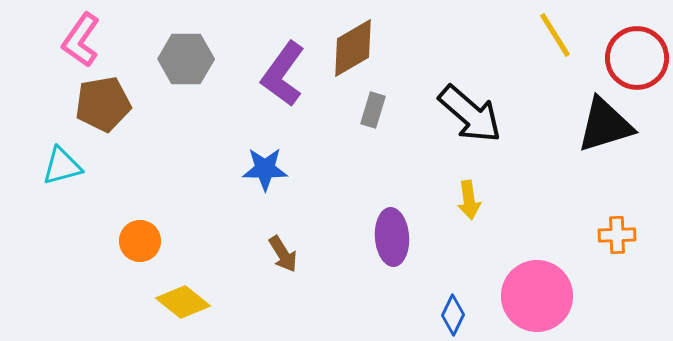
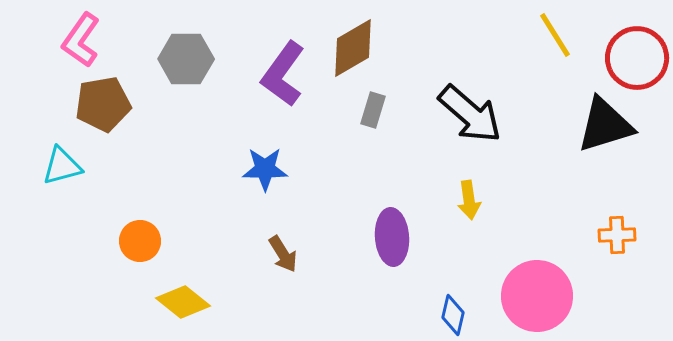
blue diamond: rotated 12 degrees counterclockwise
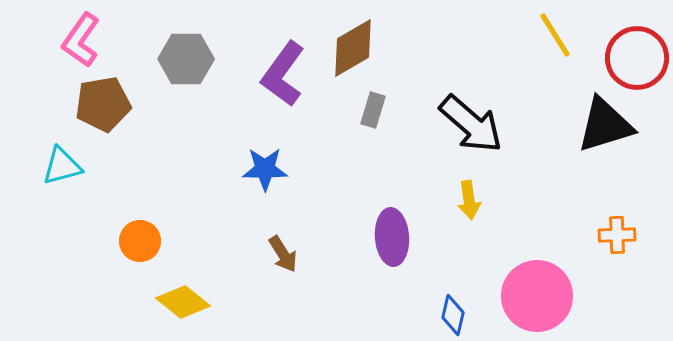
black arrow: moved 1 px right, 10 px down
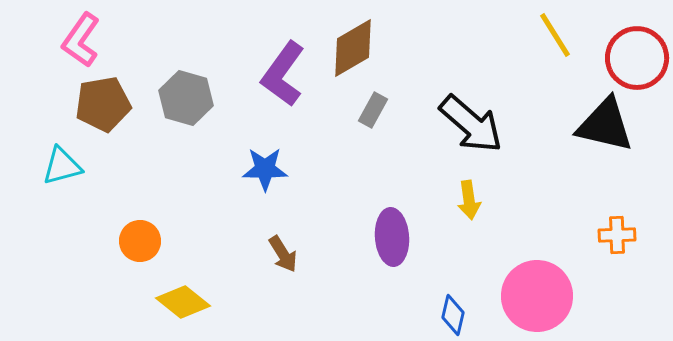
gray hexagon: moved 39 px down; rotated 16 degrees clockwise
gray rectangle: rotated 12 degrees clockwise
black triangle: rotated 30 degrees clockwise
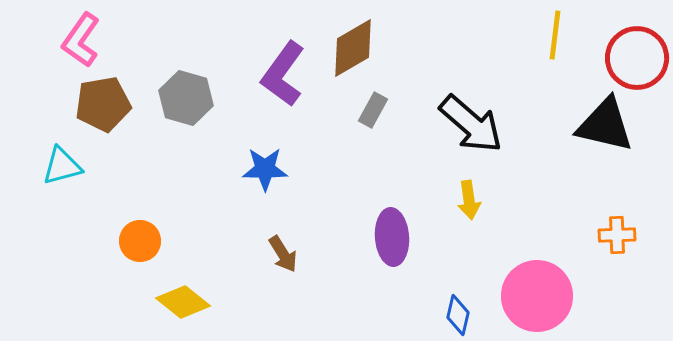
yellow line: rotated 39 degrees clockwise
blue diamond: moved 5 px right
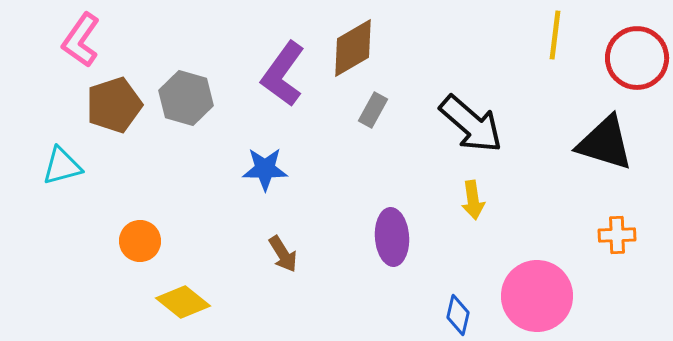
brown pentagon: moved 11 px right, 1 px down; rotated 8 degrees counterclockwise
black triangle: moved 18 px down; rotated 4 degrees clockwise
yellow arrow: moved 4 px right
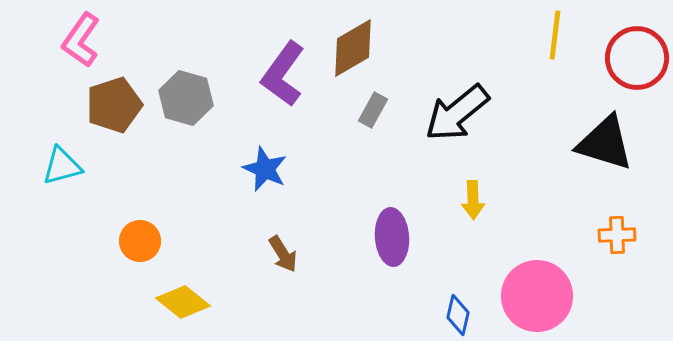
black arrow: moved 14 px left, 11 px up; rotated 100 degrees clockwise
blue star: rotated 24 degrees clockwise
yellow arrow: rotated 6 degrees clockwise
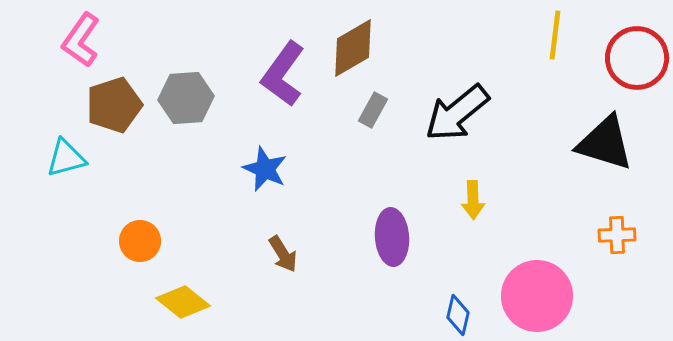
gray hexagon: rotated 20 degrees counterclockwise
cyan triangle: moved 4 px right, 8 px up
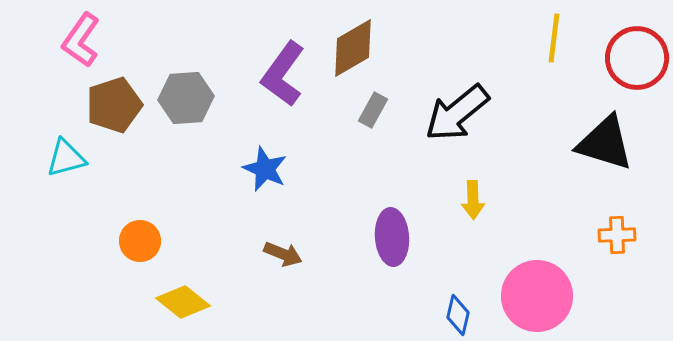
yellow line: moved 1 px left, 3 px down
brown arrow: rotated 36 degrees counterclockwise
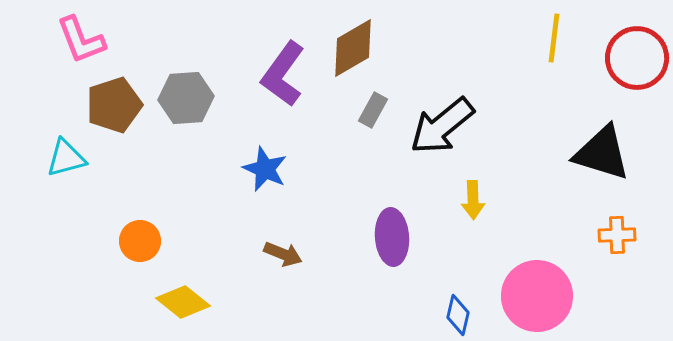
pink L-shape: rotated 56 degrees counterclockwise
black arrow: moved 15 px left, 13 px down
black triangle: moved 3 px left, 10 px down
